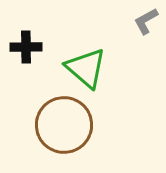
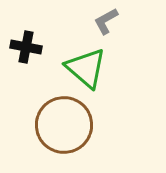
gray L-shape: moved 40 px left
black cross: rotated 12 degrees clockwise
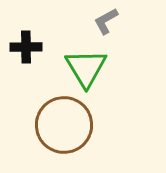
black cross: rotated 12 degrees counterclockwise
green triangle: rotated 18 degrees clockwise
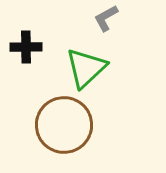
gray L-shape: moved 3 px up
green triangle: rotated 18 degrees clockwise
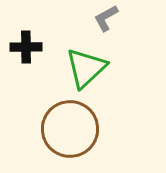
brown circle: moved 6 px right, 4 px down
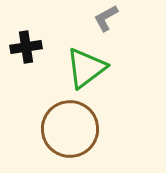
black cross: rotated 8 degrees counterclockwise
green triangle: rotated 6 degrees clockwise
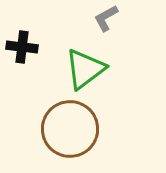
black cross: moved 4 px left; rotated 16 degrees clockwise
green triangle: moved 1 px left, 1 px down
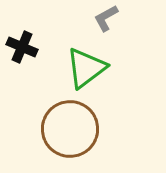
black cross: rotated 16 degrees clockwise
green triangle: moved 1 px right, 1 px up
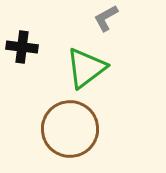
black cross: rotated 16 degrees counterclockwise
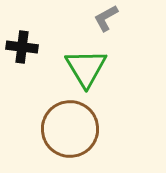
green triangle: rotated 24 degrees counterclockwise
